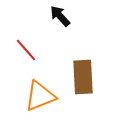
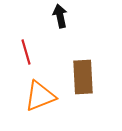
black arrow: rotated 30 degrees clockwise
red line: moved 2 px down; rotated 25 degrees clockwise
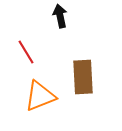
red line: rotated 15 degrees counterclockwise
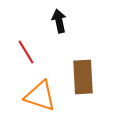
black arrow: moved 1 px left, 5 px down
orange triangle: rotated 40 degrees clockwise
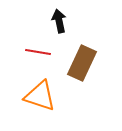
red line: moved 12 px right; rotated 50 degrees counterclockwise
brown rectangle: moved 1 px left, 14 px up; rotated 28 degrees clockwise
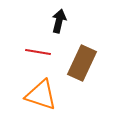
black arrow: rotated 25 degrees clockwise
orange triangle: moved 1 px right, 1 px up
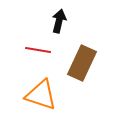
red line: moved 2 px up
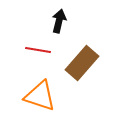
brown rectangle: rotated 16 degrees clockwise
orange triangle: moved 1 px left, 1 px down
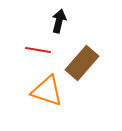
orange triangle: moved 7 px right, 5 px up
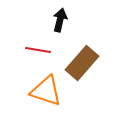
black arrow: moved 1 px right, 1 px up
orange triangle: moved 1 px left
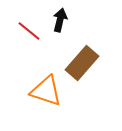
red line: moved 9 px left, 19 px up; rotated 30 degrees clockwise
